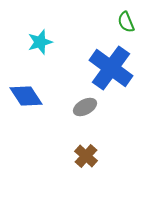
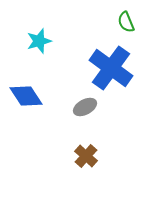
cyan star: moved 1 px left, 1 px up
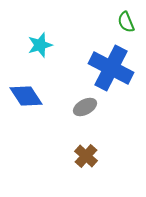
cyan star: moved 1 px right, 4 px down
blue cross: rotated 9 degrees counterclockwise
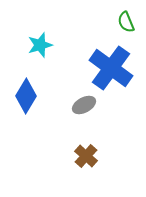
blue cross: rotated 9 degrees clockwise
blue diamond: rotated 64 degrees clockwise
gray ellipse: moved 1 px left, 2 px up
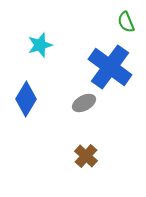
blue cross: moved 1 px left, 1 px up
blue diamond: moved 3 px down
gray ellipse: moved 2 px up
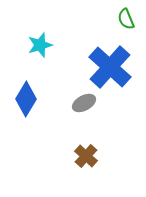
green semicircle: moved 3 px up
blue cross: rotated 6 degrees clockwise
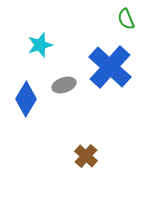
gray ellipse: moved 20 px left, 18 px up; rotated 10 degrees clockwise
